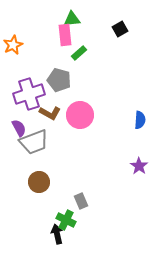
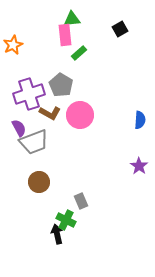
gray pentagon: moved 2 px right, 5 px down; rotated 15 degrees clockwise
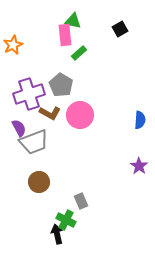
green triangle: moved 1 px right, 2 px down; rotated 18 degrees clockwise
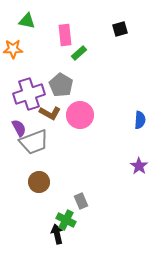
green triangle: moved 46 px left
black square: rotated 14 degrees clockwise
orange star: moved 4 px down; rotated 24 degrees clockwise
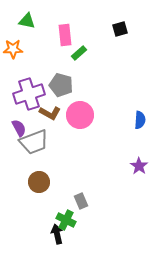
gray pentagon: rotated 15 degrees counterclockwise
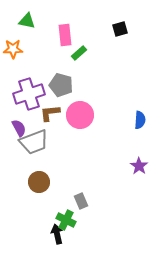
brown L-shape: rotated 145 degrees clockwise
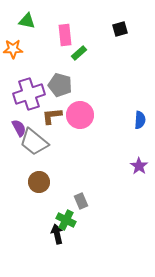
gray pentagon: moved 1 px left
brown L-shape: moved 2 px right, 3 px down
gray trapezoid: rotated 60 degrees clockwise
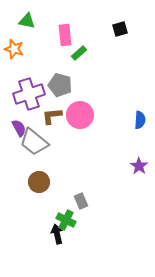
orange star: moved 1 px right; rotated 18 degrees clockwise
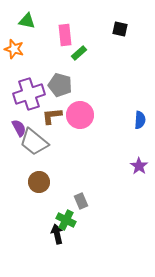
black square: rotated 28 degrees clockwise
